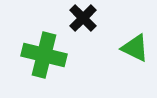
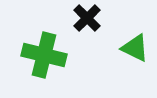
black cross: moved 4 px right
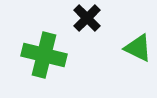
green triangle: moved 3 px right
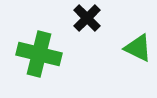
green cross: moved 5 px left, 1 px up
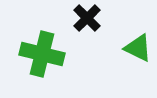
green cross: moved 3 px right
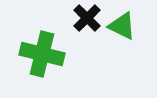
green triangle: moved 16 px left, 22 px up
